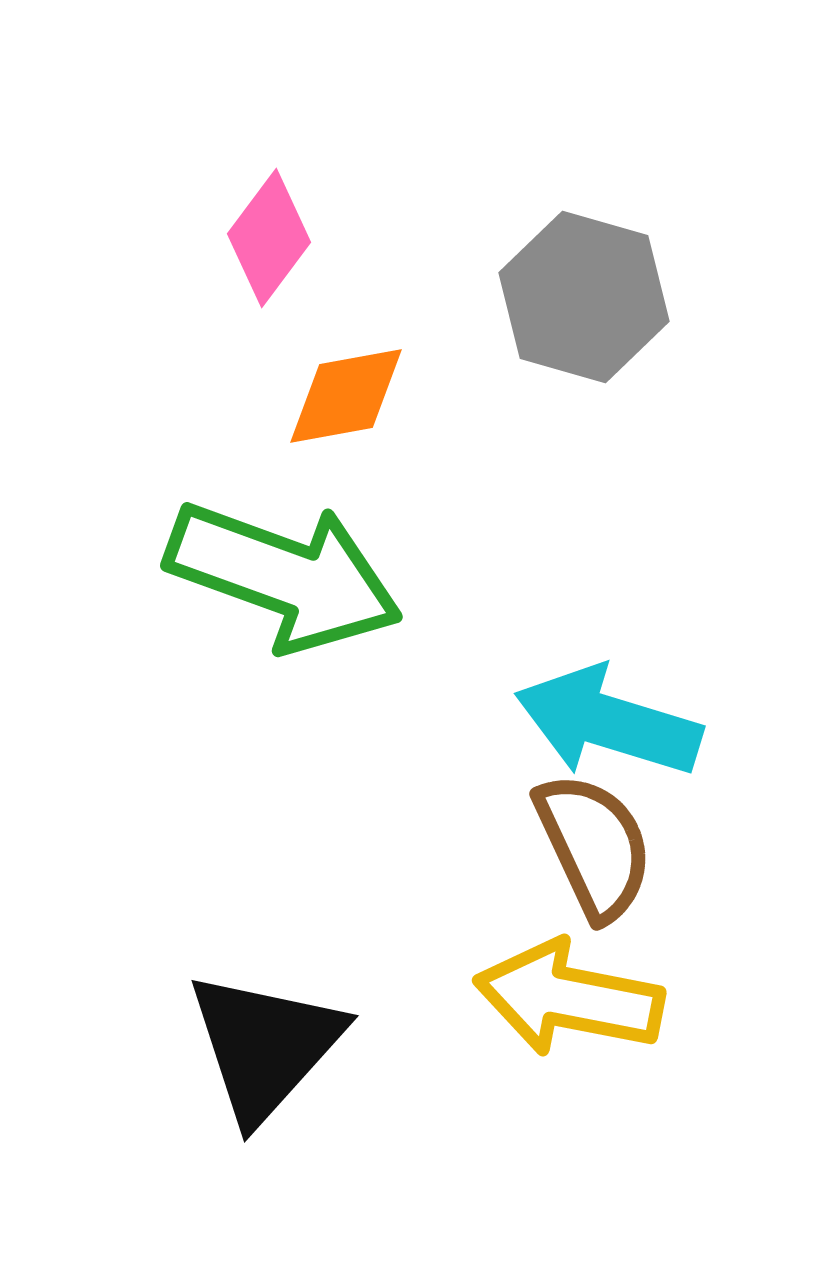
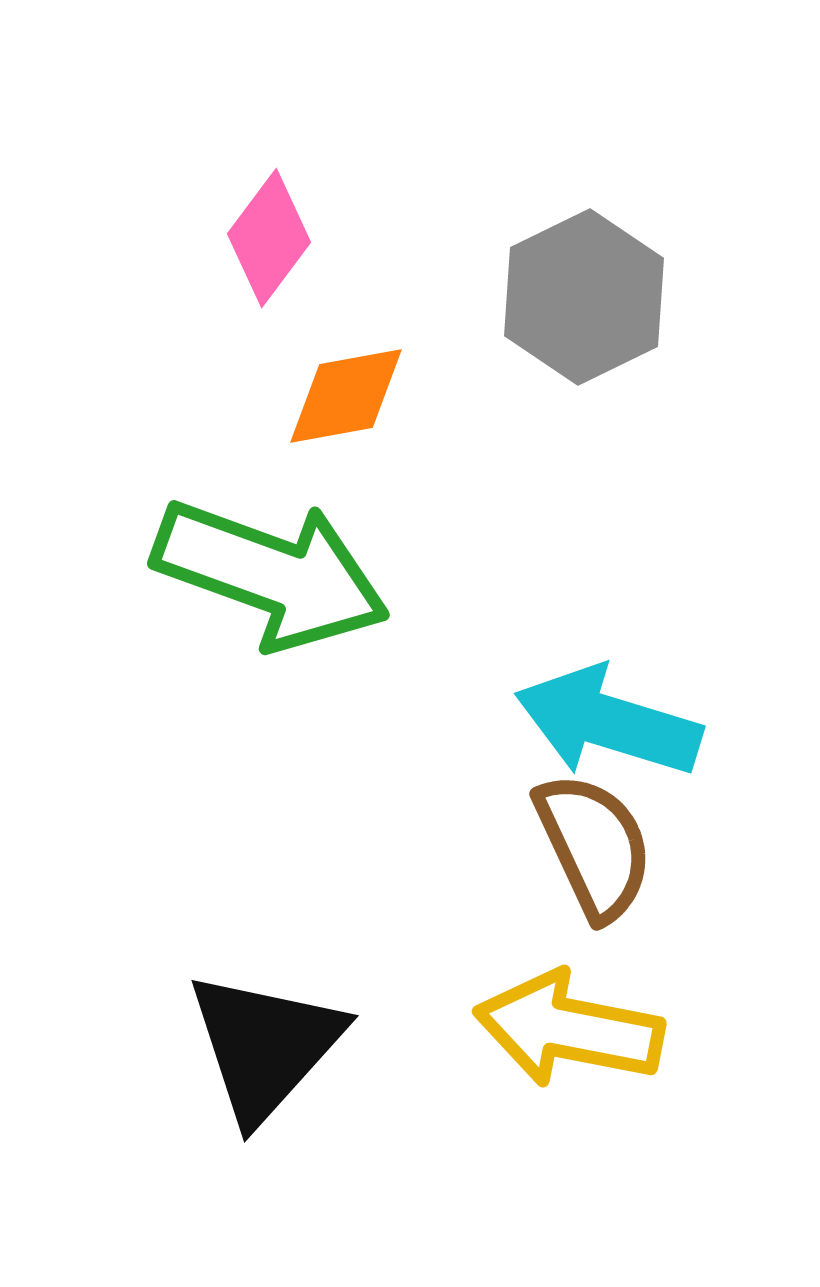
gray hexagon: rotated 18 degrees clockwise
green arrow: moved 13 px left, 2 px up
yellow arrow: moved 31 px down
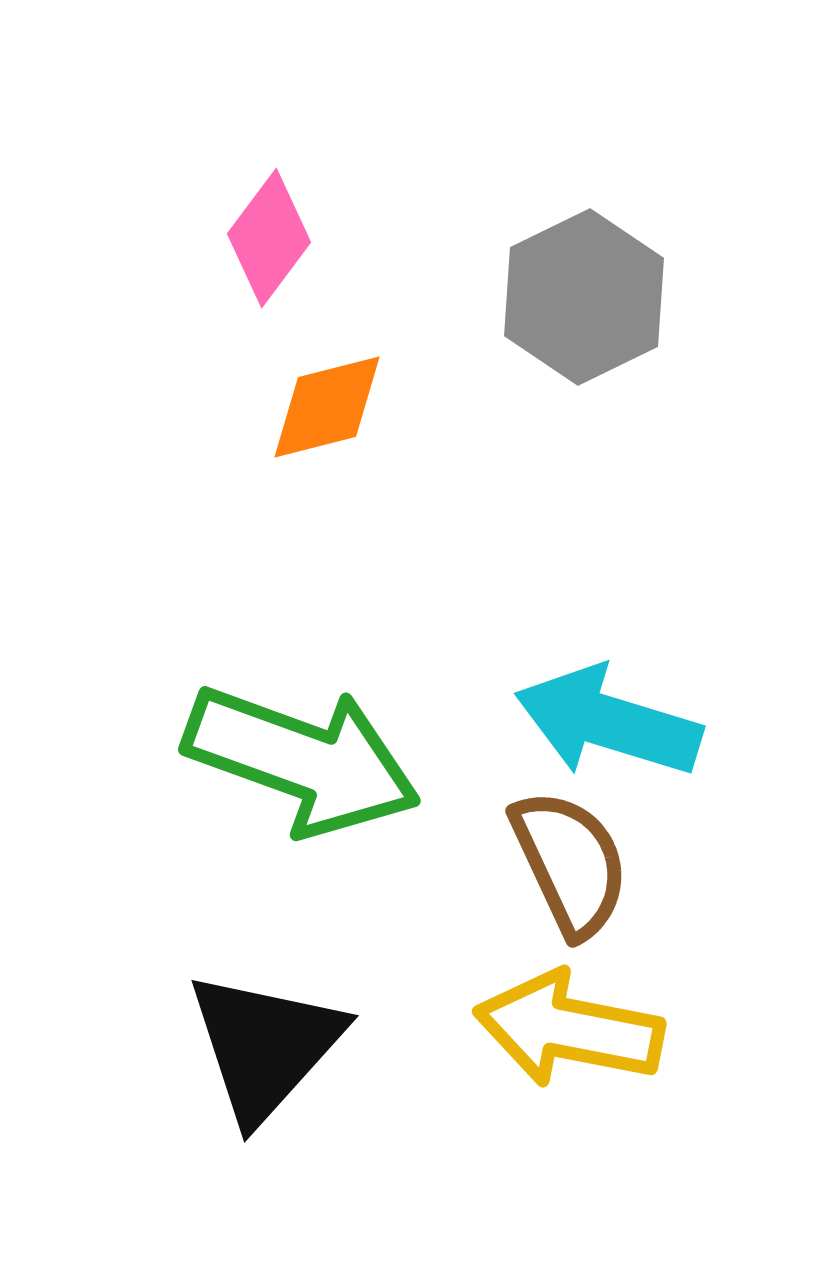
orange diamond: moved 19 px left, 11 px down; rotated 4 degrees counterclockwise
green arrow: moved 31 px right, 186 px down
brown semicircle: moved 24 px left, 17 px down
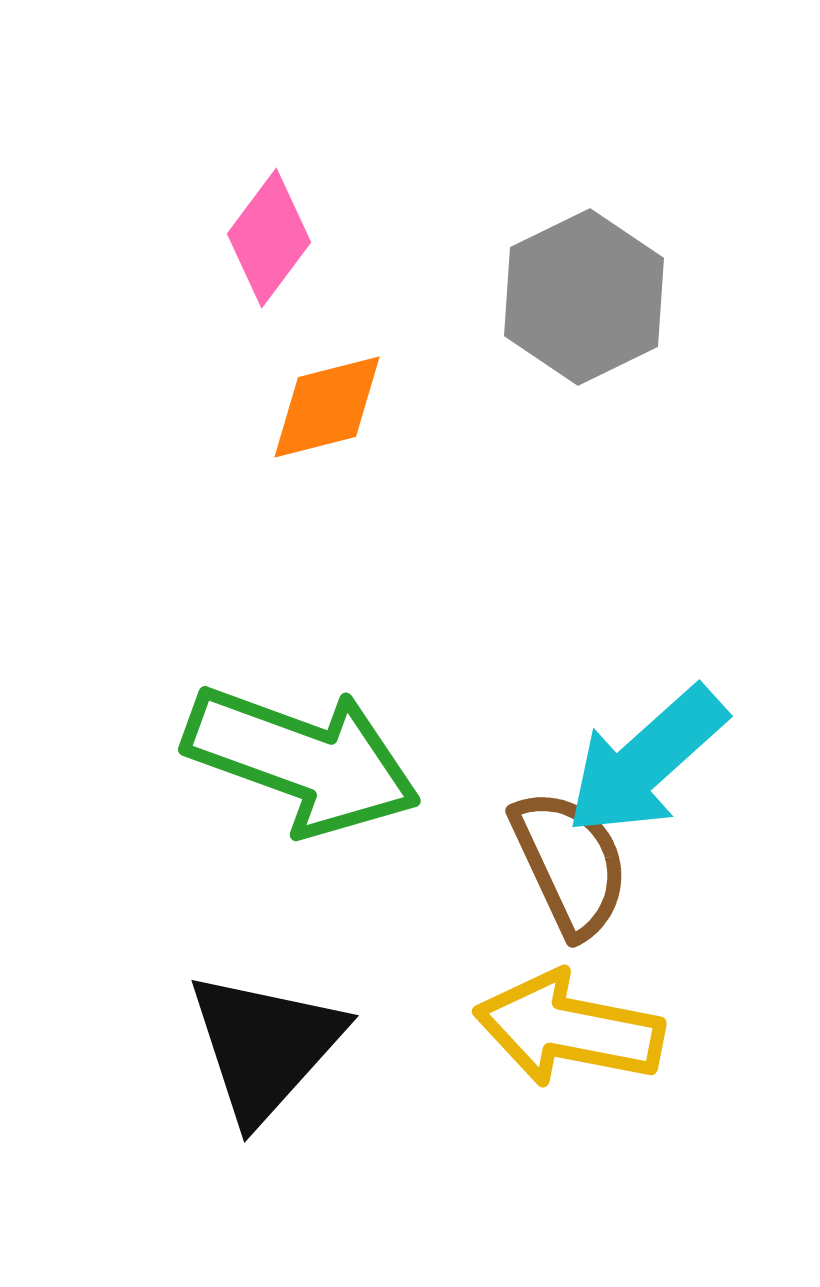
cyan arrow: moved 38 px right, 39 px down; rotated 59 degrees counterclockwise
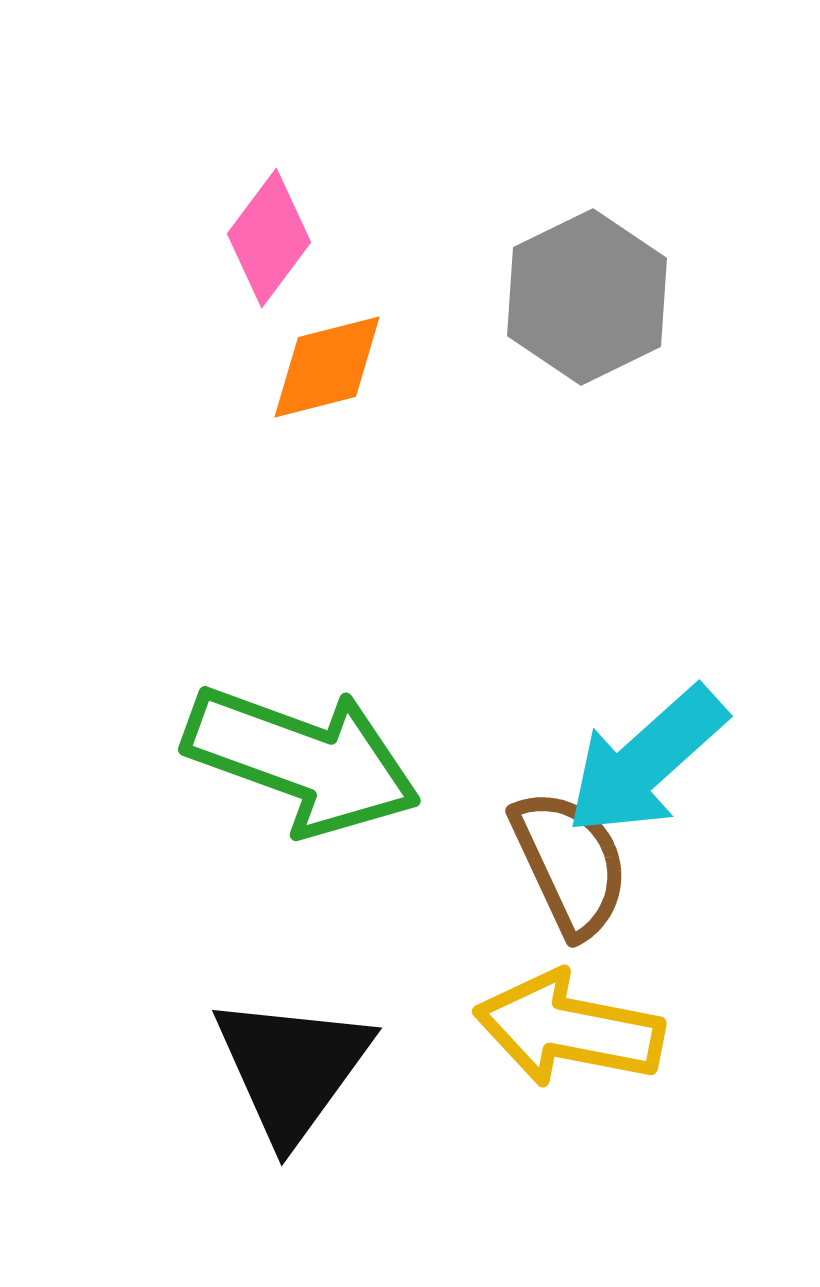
gray hexagon: moved 3 px right
orange diamond: moved 40 px up
black triangle: moved 27 px right, 22 px down; rotated 6 degrees counterclockwise
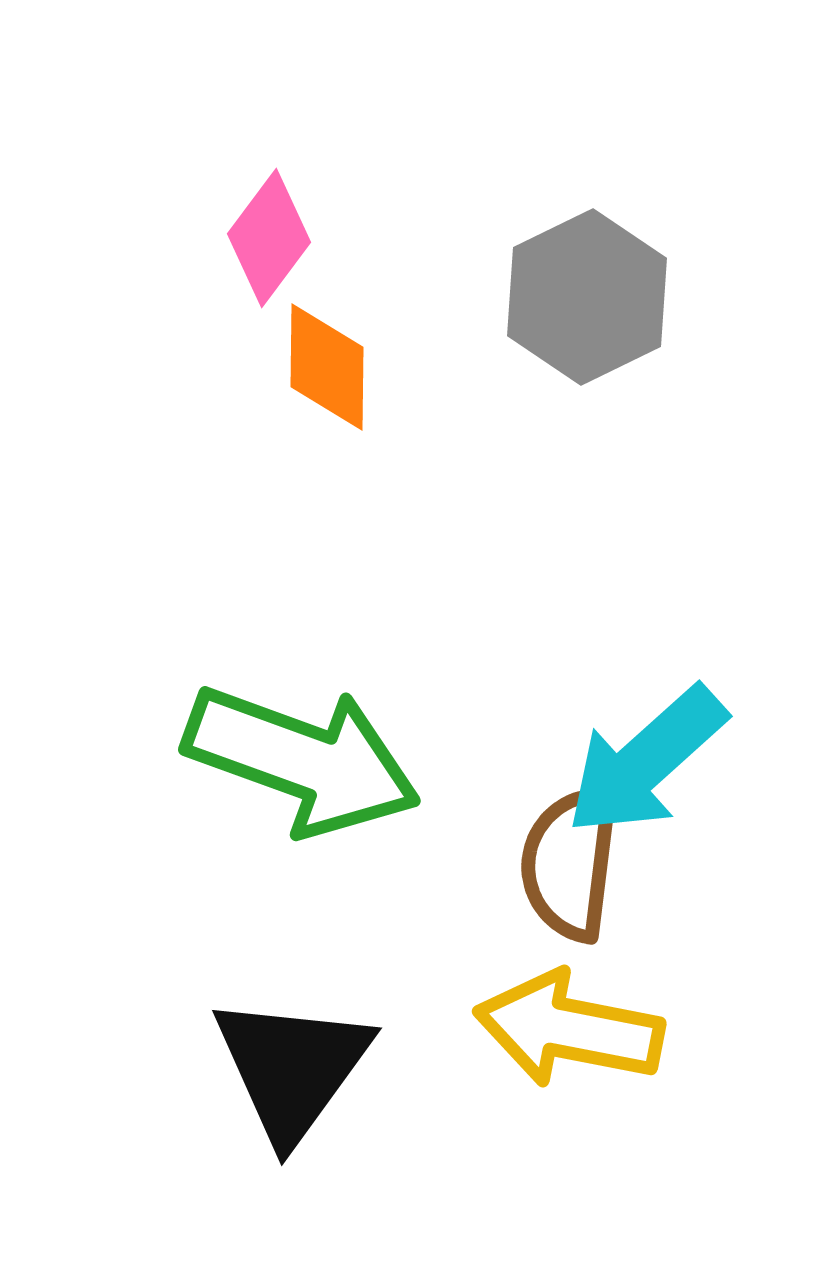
orange diamond: rotated 75 degrees counterclockwise
brown semicircle: rotated 148 degrees counterclockwise
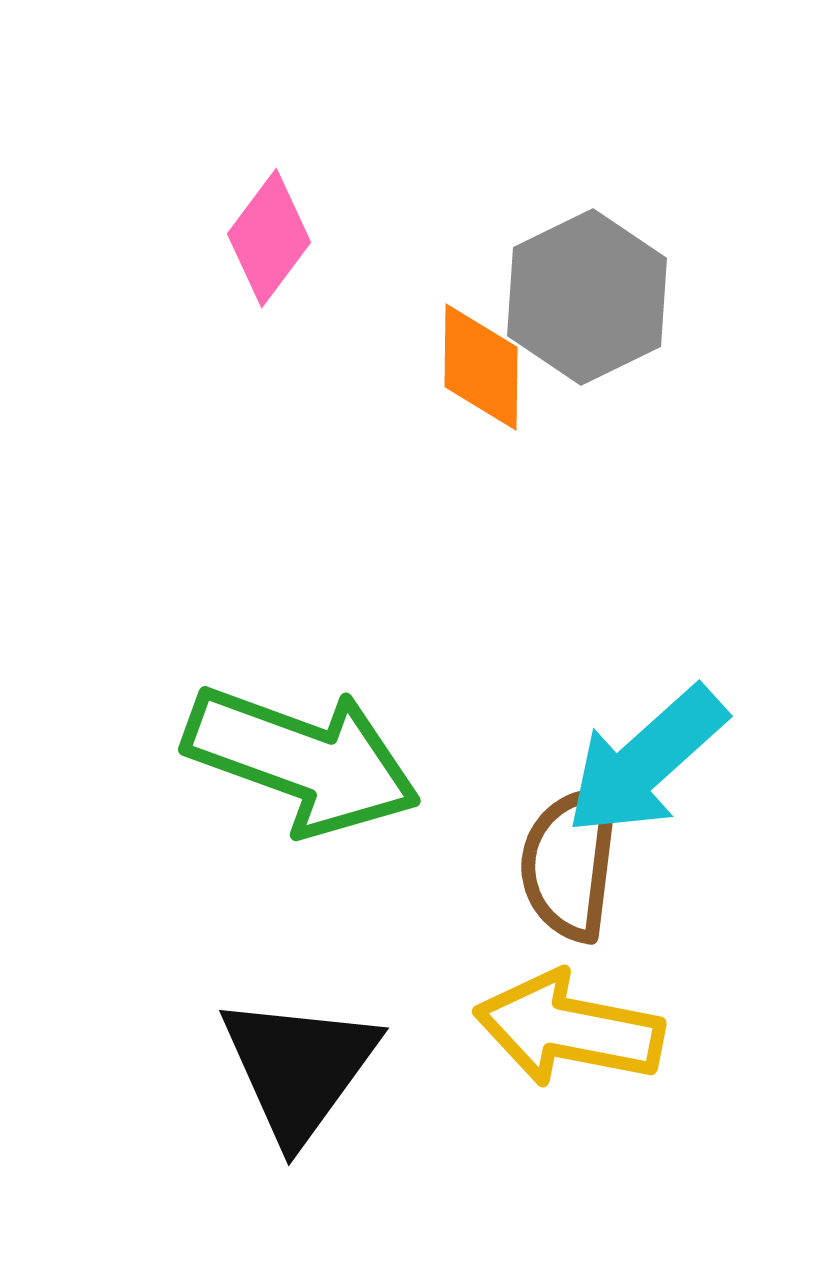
orange diamond: moved 154 px right
black triangle: moved 7 px right
